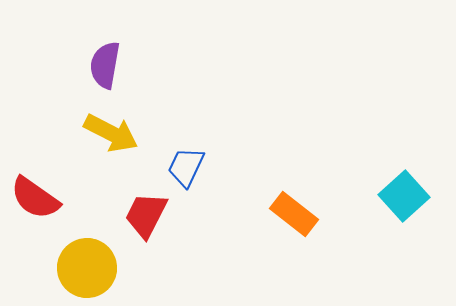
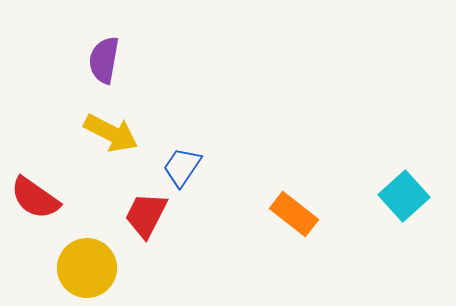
purple semicircle: moved 1 px left, 5 px up
blue trapezoid: moved 4 px left; rotated 9 degrees clockwise
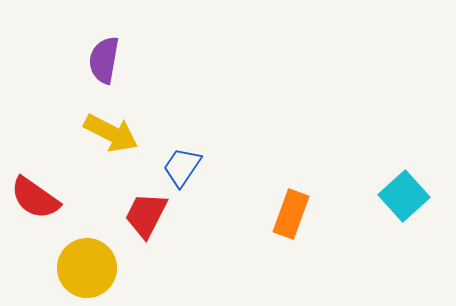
orange rectangle: moved 3 px left; rotated 72 degrees clockwise
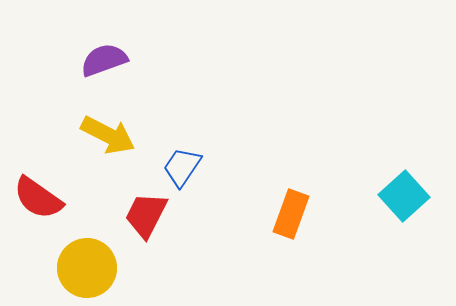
purple semicircle: rotated 60 degrees clockwise
yellow arrow: moved 3 px left, 2 px down
red semicircle: moved 3 px right
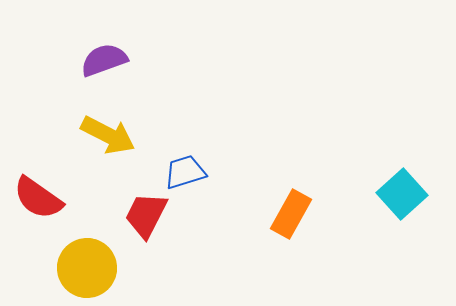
blue trapezoid: moved 3 px right, 5 px down; rotated 39 degrees clockwise
cyan square: moved 2 px left, 2 px up
orange rectangle: rotated 9 degrees clockwise
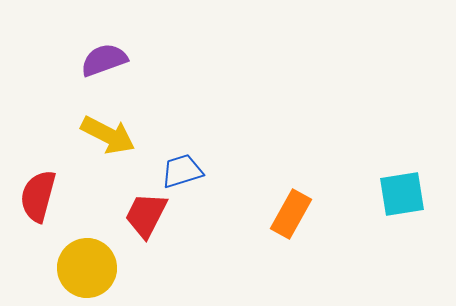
blue trapezoid: moved 3 px left, 1 px up
cyan square: rotated 33 degrees clockwise
red semicircle: moved 2 px up; rotated 70 degrees clockwise
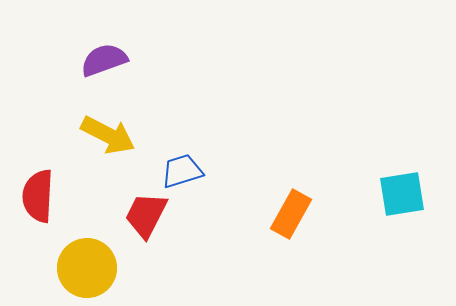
red semicircle: rotated 12 degrees counterclockwise
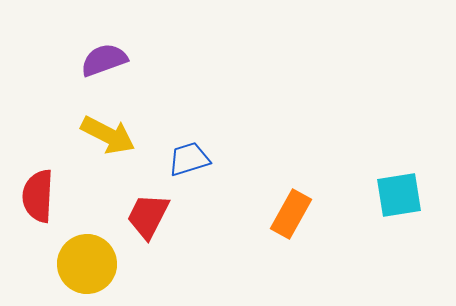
blue trapezoid: moved 7 px right, 12 px up
cyan square: moved 3 px left, 1 px down
red trapezoid: moved 2 px right, 1 px down
yellow circle: moved 4 px up
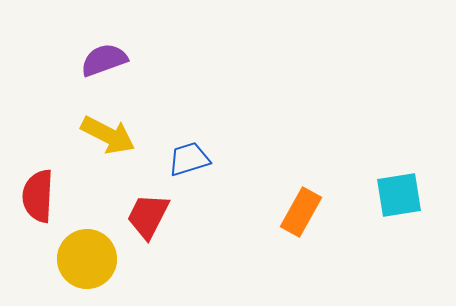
orange rectangle: moved 10 px right, 2 px up
yellow circle: moved 5 px up
